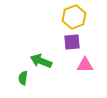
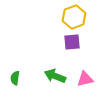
green arrow: moved 14 px right, 15 px down
pink triangle: moved 14 px down; rotated 12 degrees counterclockwise
green semicircle: moved 8 px left
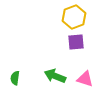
purple square: moved 4 px right
pink triangle: rotated 30 degrees clockwise
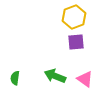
pink triangle: rotated 18 degrees clockwise
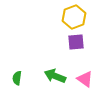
green semicircle: moved 2 px right
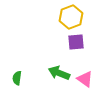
yellow hexagon: moved 3 px left
green arrow: moved 4 px right, 3 px up
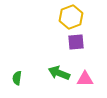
pink triangle: rotated 36 degrees counterclockwise
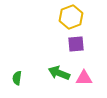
purple square: moved 2 px down
pink triangle: moved 1 px left, 1 px up
